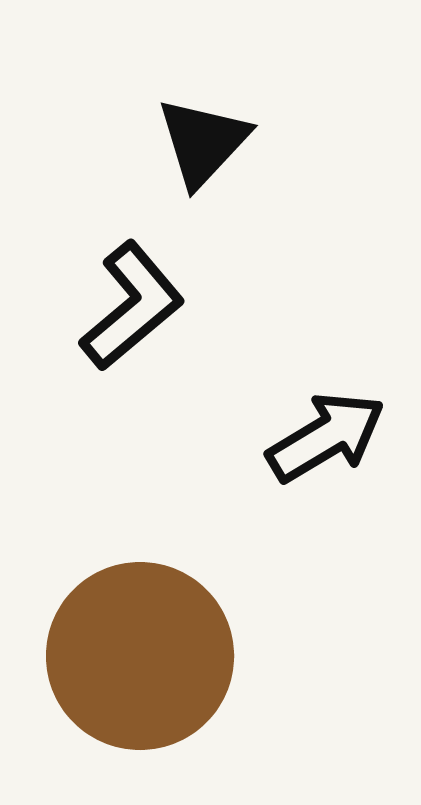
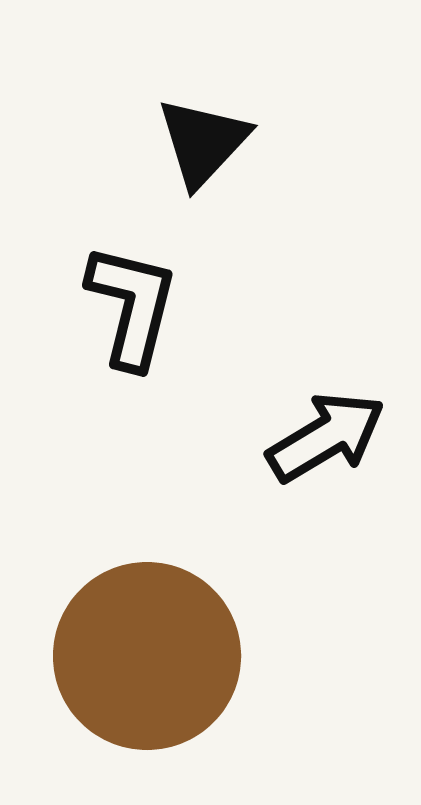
black L-shape: rotated 36 degrees counterclockwise
brown circle: moved 7 px right
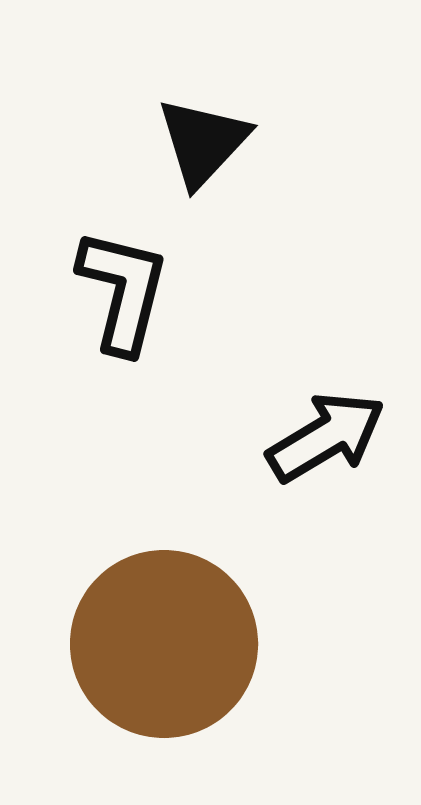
black L-shape: moved 9 px left, 15 px up
brown circle: moved 17 px right, 12 px up
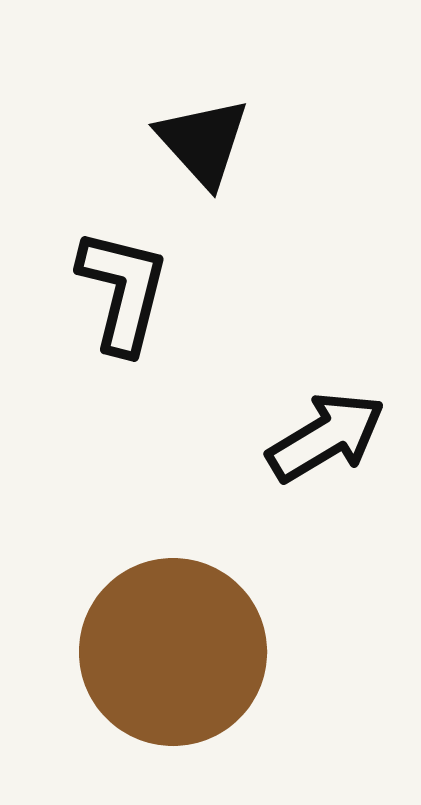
black triangle: rotated 25 degrees counterclockwise
brown circle: moved 9 px right, 8 px down
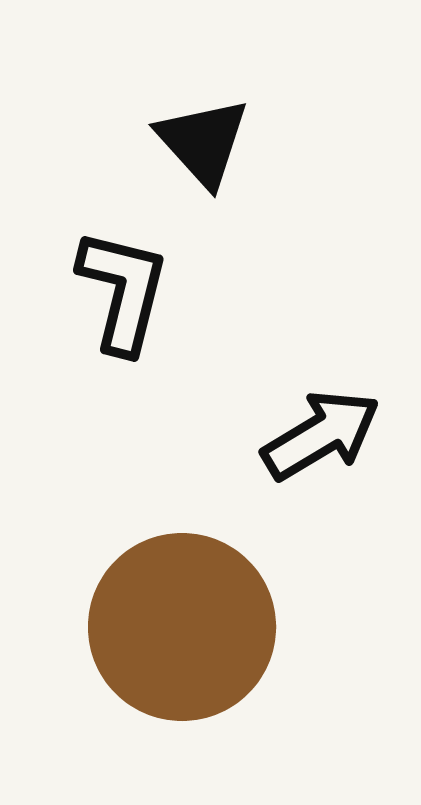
black arrow: moved 5 px left, 2 px up
brown circle: moved 9 px right, 25 px up
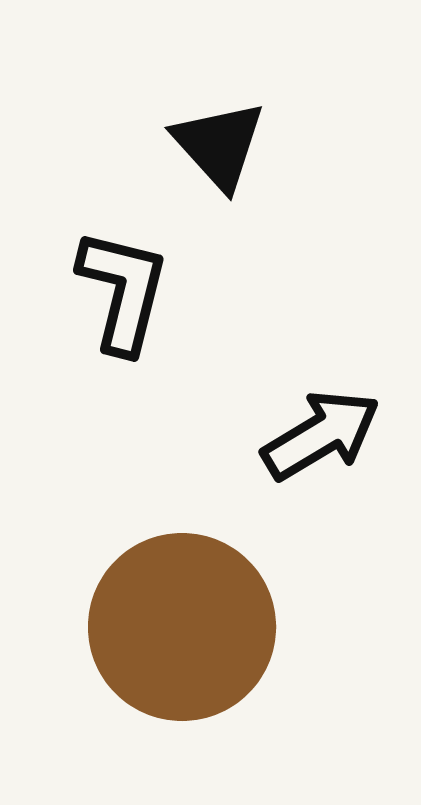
black triangle: moved 16 px right, 3 px down
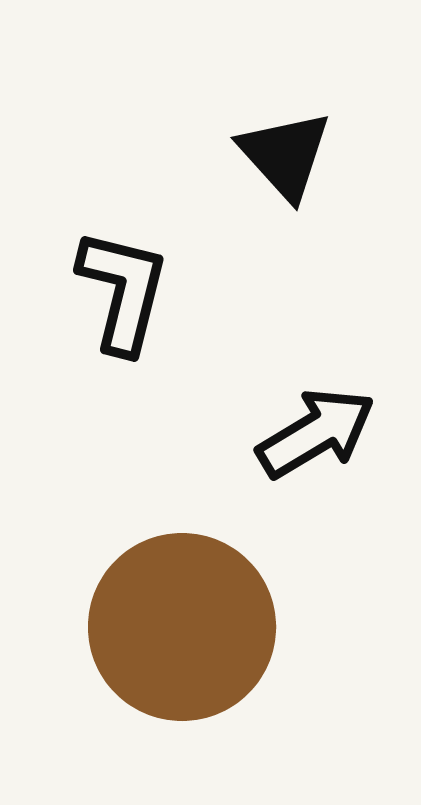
black triangle: moved 66 px right, 10 px down
black arrow: moved 5 px left, 2 px up
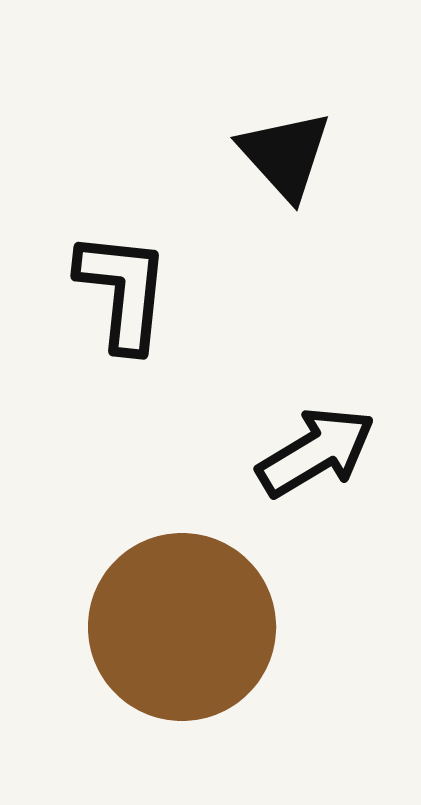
black L-shape: rotated 8 degrees counterclockwise
black arrow: moved 19 px down
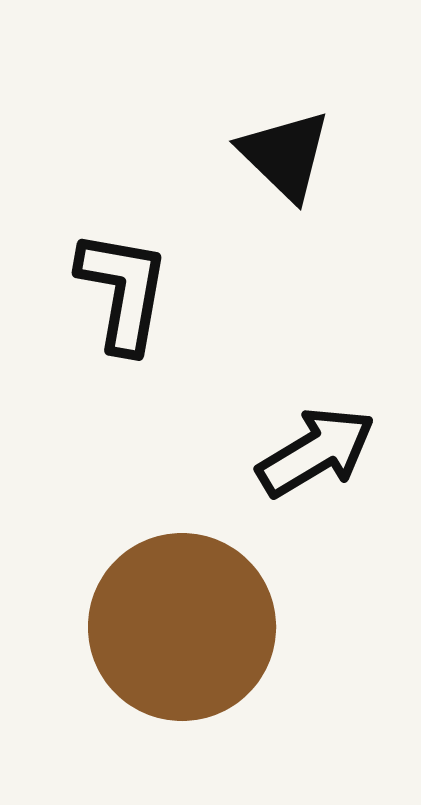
black triangle: rotated 4 degrees counterclockwise
black L-shape: rotated 4 degrees clockwise
